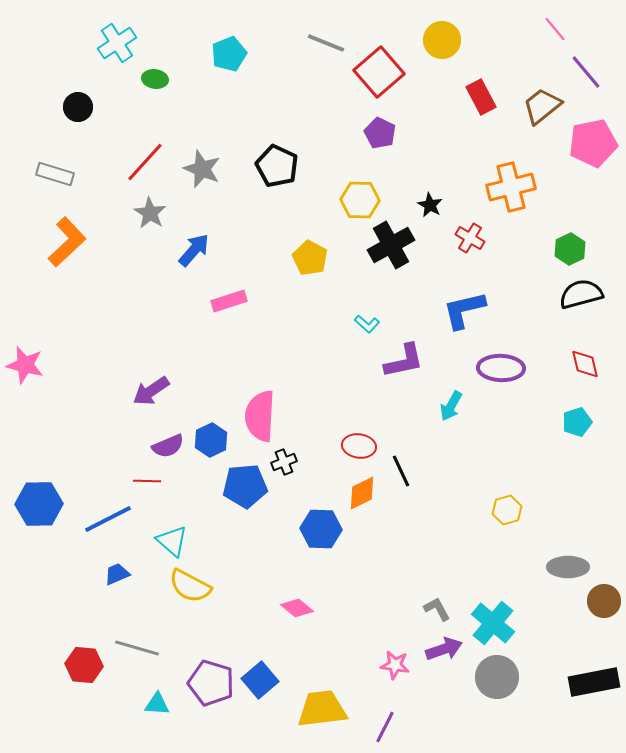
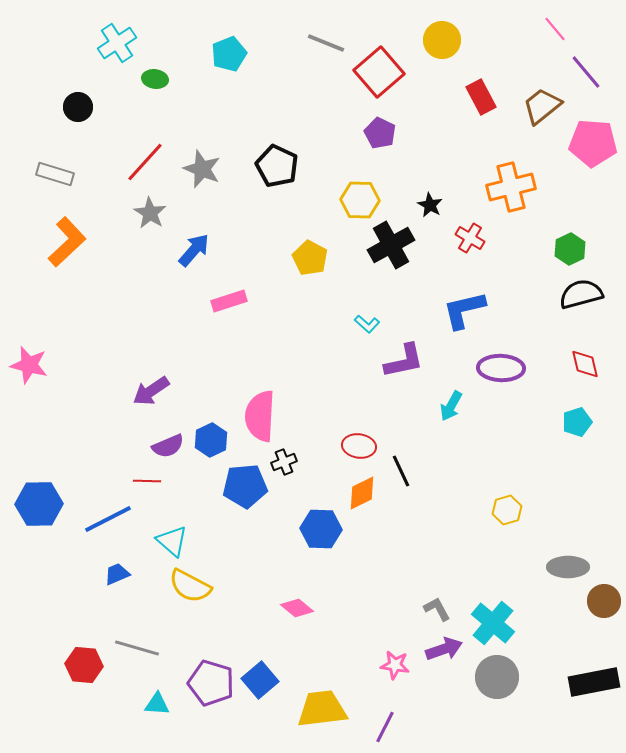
pink pentagon at (593, 143): rotated 15 degrees clockwise
pink star at (25, 365): moved 4 px right
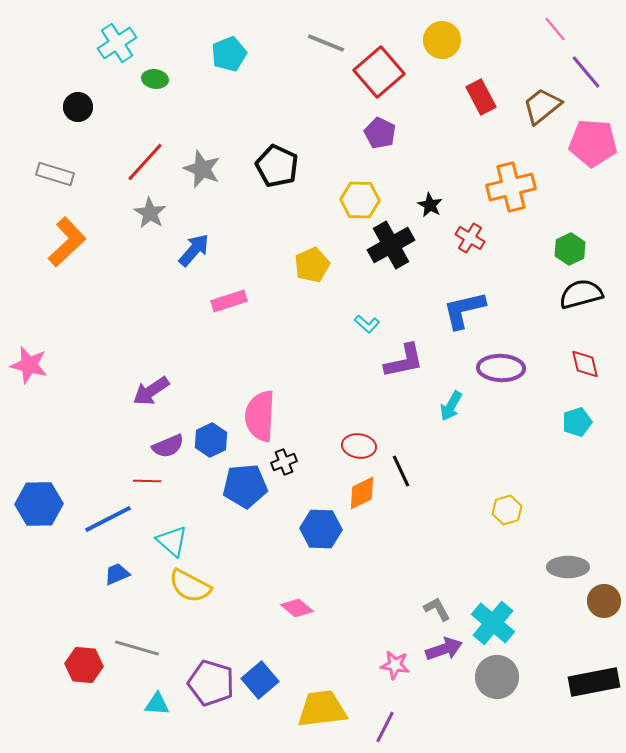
yellow pentagon at (310, 258): moved 2 px right, 7 px down; rotated 20 degrees clockwise
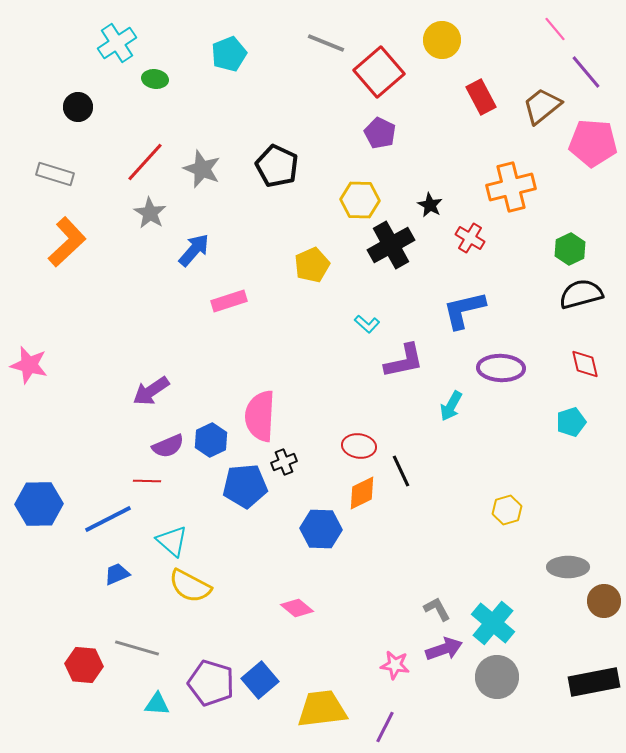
cyan pentagon at (577, 422): moved 6 px left
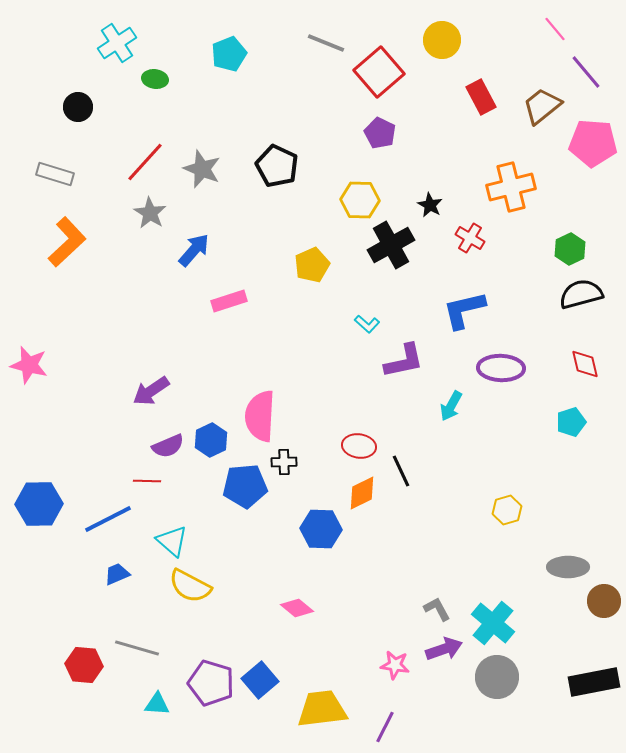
black cross at (284, 462): rotated 20 degrees clockwise
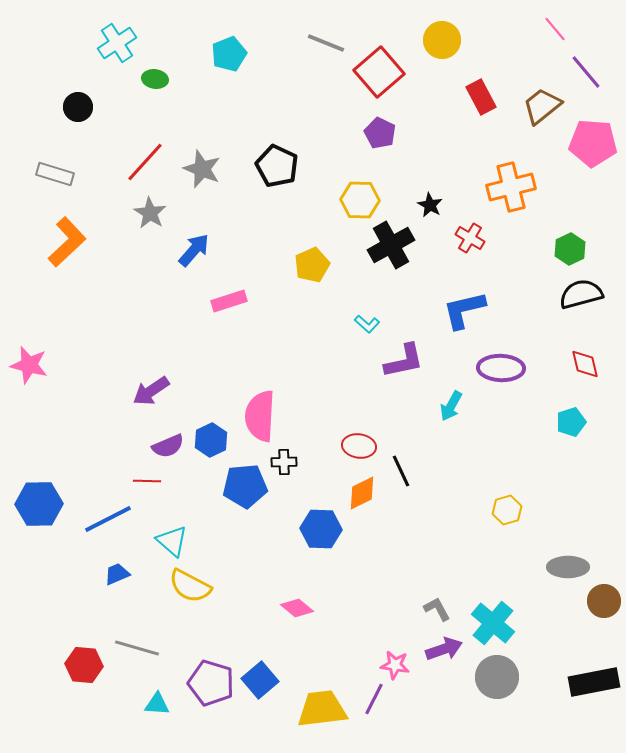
purple line at (385, 727): moved 11 px left, 28 px up
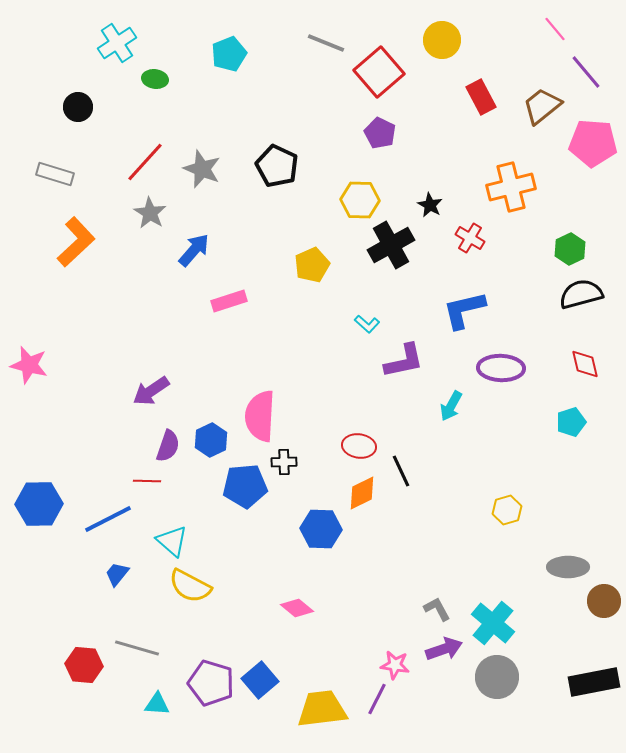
orange L-shape at (67, 242): moved 9 px right
purple semicircle at (168, 446): rotated 48 degrees counterclockwise
blue trapezoid at (117, 574): rotated 28 degrees counterclockwise
purple line at (374, 699): moved 3 px right
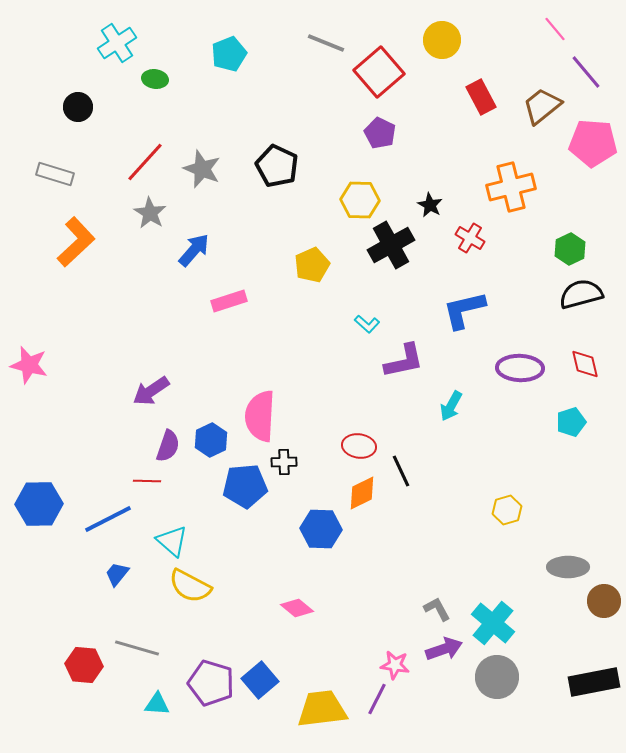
purple ellipse at (501, 368): moved 19 px right
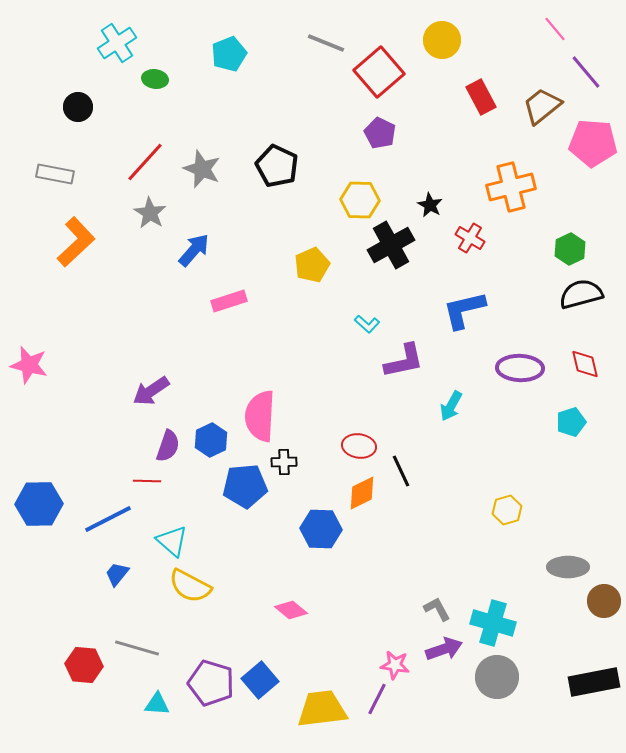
gray rectangle at (55, 174): rotated 6 degrees counterclockwise
pink diamond at (297, 608): moved 6 px left, 2 px down
cyan cross at (493, 623): rotated 24 degrees counterclockwise
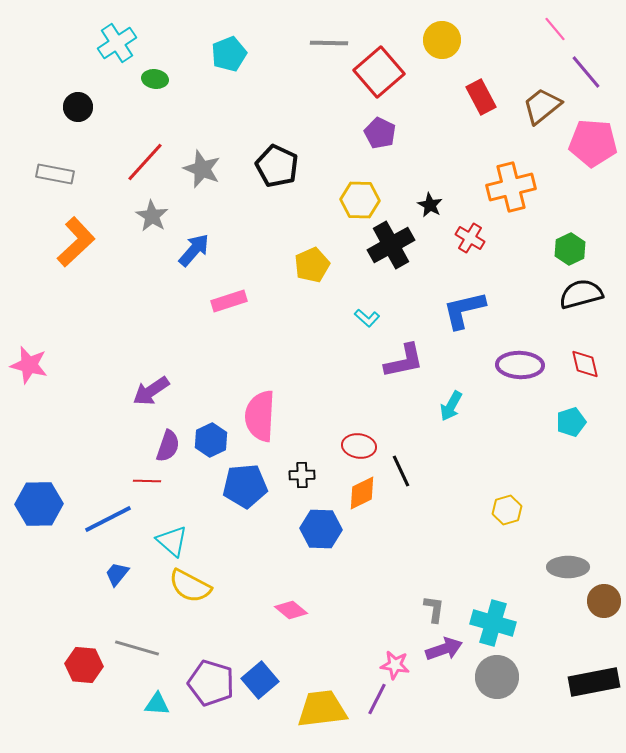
gray line at (326, 43): moved 3 px right; rotated 21 degrees counterclockwise
gray star at (150, 213): moved 2 px right, 3 px down
cyan L-shape at (367, 324): moved 6 px up
purple ellipse at (520, 368): moved 3 px up
black cross at (284, 462): moved 18 px right, 13 px down
gray L-shape at (437, 609): moved 3 px left; rotated 36 degrees clockwise
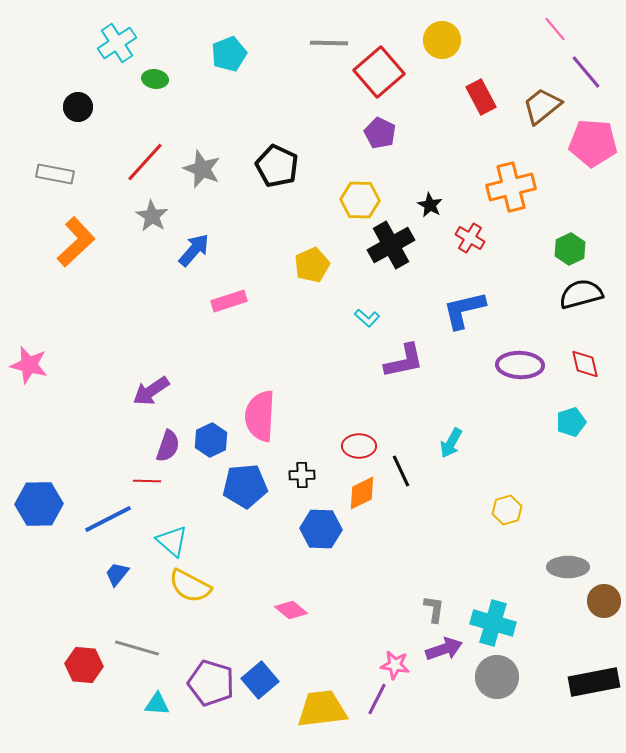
cyan arrow at (451, 406): moved 37 px down
red ellipse at (359, 446): rotated 8 degrees counterclockwise
